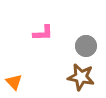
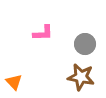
gray circle: moved 1 px left, 2 px up
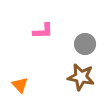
pink L-shape: moved 2 px up
orange triangle: moved 6 px right, 3 px down
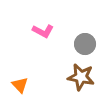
pink L-shape: rotated 30 degrees clockwise
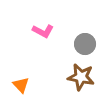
orange triangle: moved 1 px right
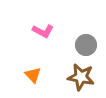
gray circle: moved 1 px right, 1 px down
orange triangle: moved 12 px right, 10 px up
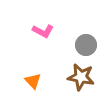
orange triangle: moved 6 px down
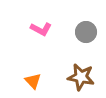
pink L-shape: moved 2 px left, 2 px up
gray circle: moved 13 px up
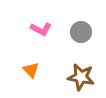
gray circle: moved 5 px left
orange triangle: moved 2 px left, 11 px up
